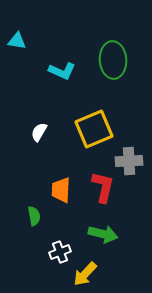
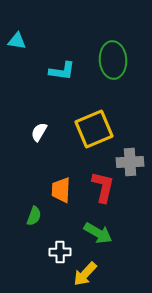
cyan L-shape: rotated 16 degrees counterclockwise
gray cross: moved 1 px right, 1 px down
green semicircle: rotated 30 degrees clockwise
green arrow: moved 5 px left, 1 px up; rotated 16 degrees clockwise
white cross: rotated 20 degrees clockwise
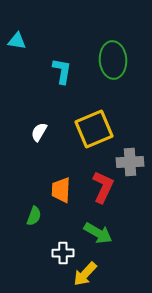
cyan L-shape: rotated 88 degrees counterclockwise
red L-shape: rotated 12 degrees clockwise
white cross: moved 3 px right, 1 px down
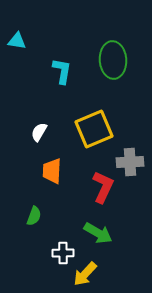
orange trapezoid: moved 9 px left, 19 px up
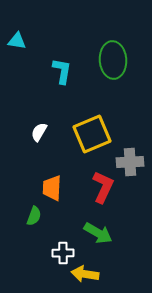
yellow square: moved 2 px left, 5 px down
orange trapezoid: moved 17 px down
yellow arrow: rotated 56 degrees clockwise
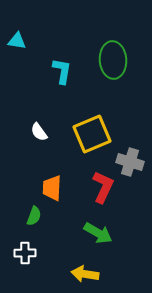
white semicircle: rotated 66 degrees counterclockwise
gray cross: rotated 20 degrees clockwise
white cross: moved 38 px left
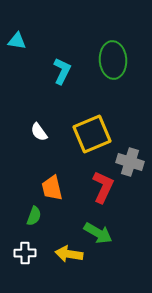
cyan L-shape: rotated 16 degrees clockwise
orange trapezoid: rotated 16 degrees counterclockwise
yellow arrow: moved 16 px left, 20 px up
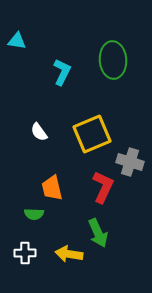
cyan L-shape: moved 1 px down
green semicircle: moved 2 px up; rotated 72 degrees clockwise
green arrow: rotated 36 degrees clockwise
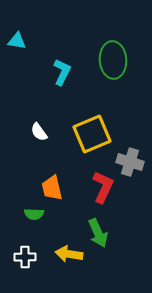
white cross: moved 4 px down
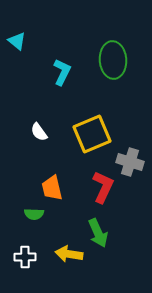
cyan triangle: rotated 30 degrees clockwise
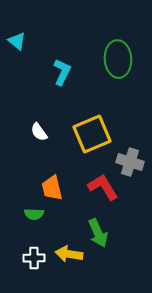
green ellipse: moved 5 px right, 1 px up
red L-shape: rotated 56 degrees counterclockwise
white cross: moved 9 px right, 1 px down
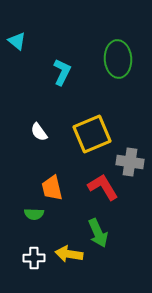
gray cross: rotated 8 degrees counterclockwise
